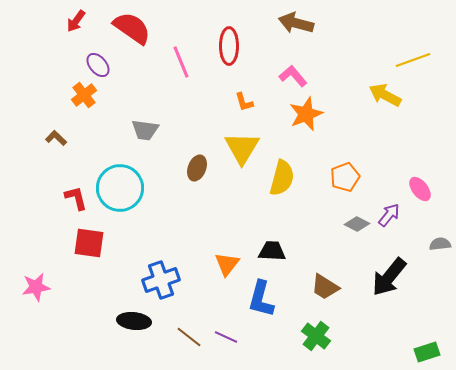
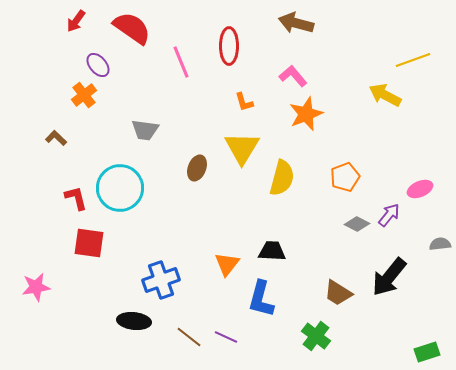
pink ellipse: rotated 75 degrees counterclockwise
brown trapezoid: moved 13 px right, 6 px down
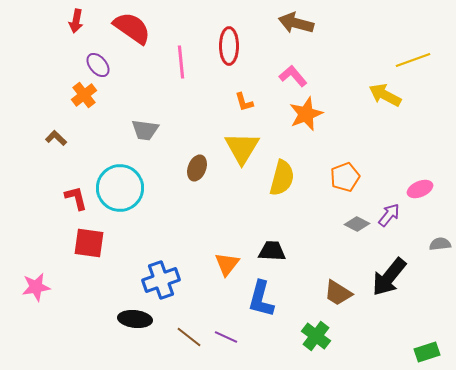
red arrow: rotated 25 degrees counterclockwise
pink line: rotated 16 degrees clockwise
black ellipse: moved 1 px right, 2 px up
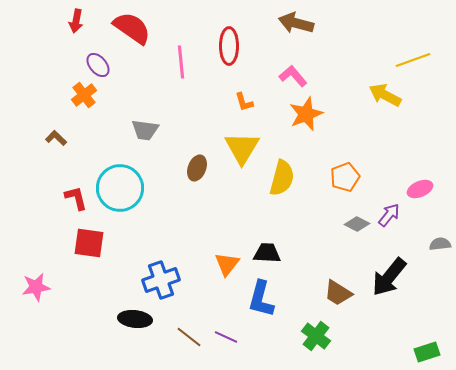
black trapezoid: moved 5 px left, 2 px down
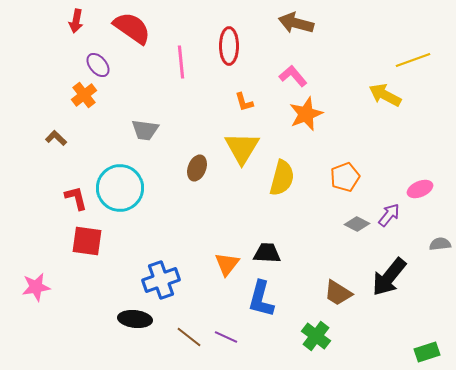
red square: moved 2 px left, 2 px up
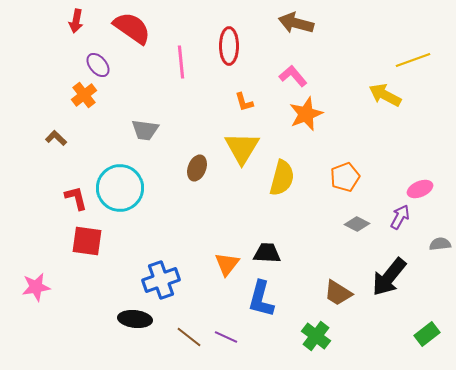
purple arrow: moved 11 px right, 2 px down; rotated 10 degrees counterclockwise
green rectangle: moved 18 px up; rotated 20 degrees counterclockwise
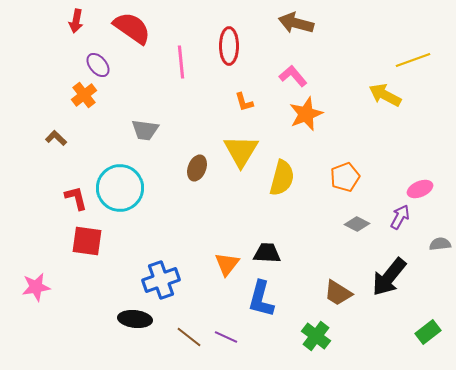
yellow triangle: moved 1 px left, 3 px down
green rectangle: moved 1 px right, 2 px up
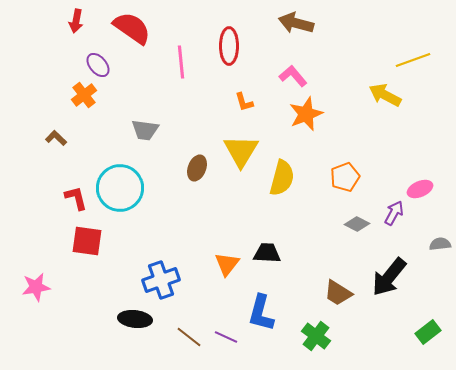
purple arrow: moved 6 px left, 4 px up
blue L-shape: moved 14 px down
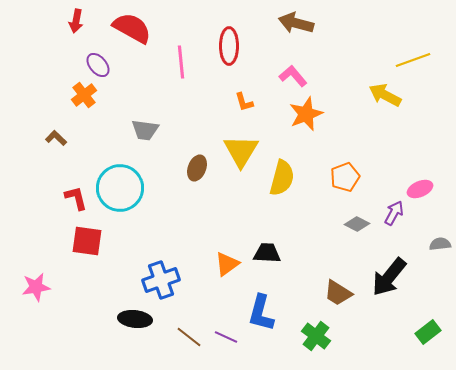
red semicircle: rotated 6 degrees counterclockwise
orange triangle: rotated 16 degrees clockwise
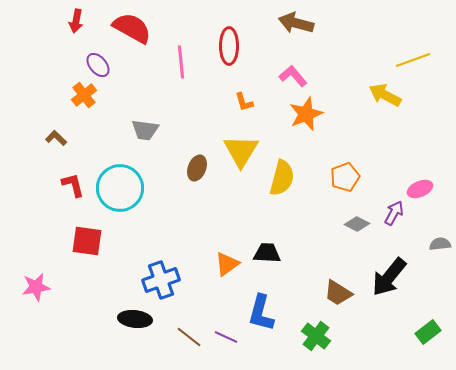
red L-shape: moved 3 px left, 13 px up
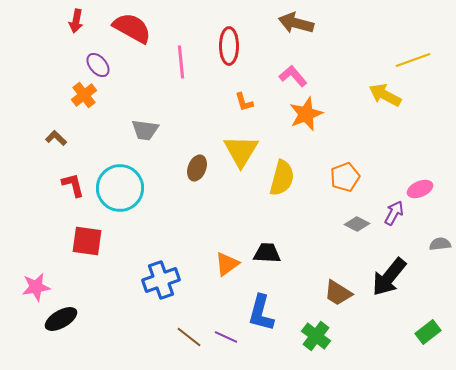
black ellipse: moved 74 px left; rotated 36 degrees counterclockwise
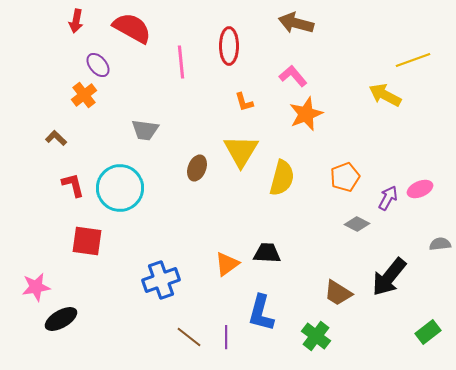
purple arrow: moved 6 px left, 15 px up
purple line: rotated 65 degrees clockwise
